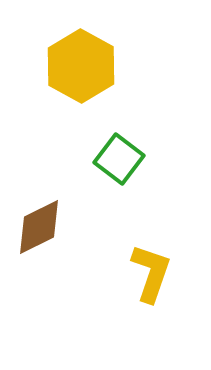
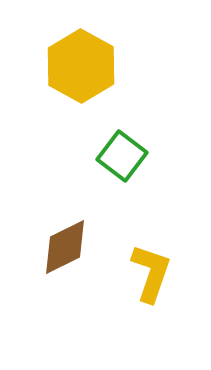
green square: moved 3 px right, 3 px up
brown diamond: moved 26 px right, 20 px down
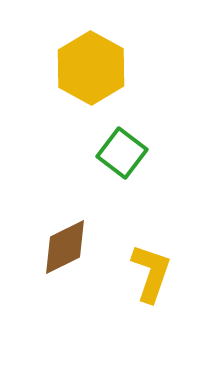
yellow hexagon: moved 10 px right, 2 px down
green square: moved 3 px up
